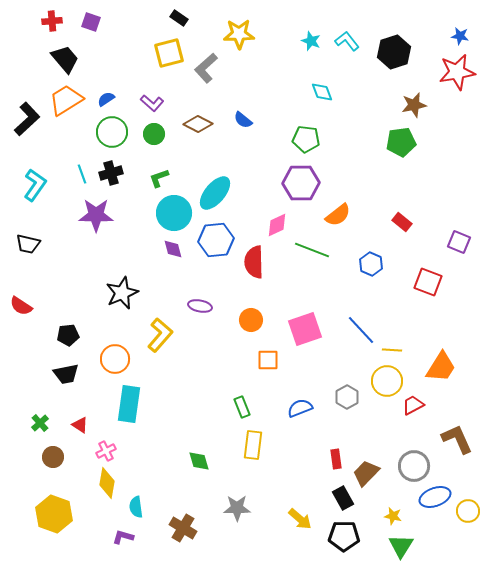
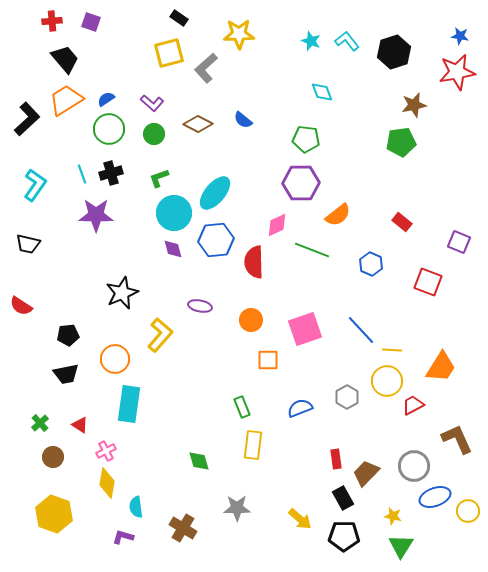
green circle at (112, 132): moved 3 px left, 3 px up
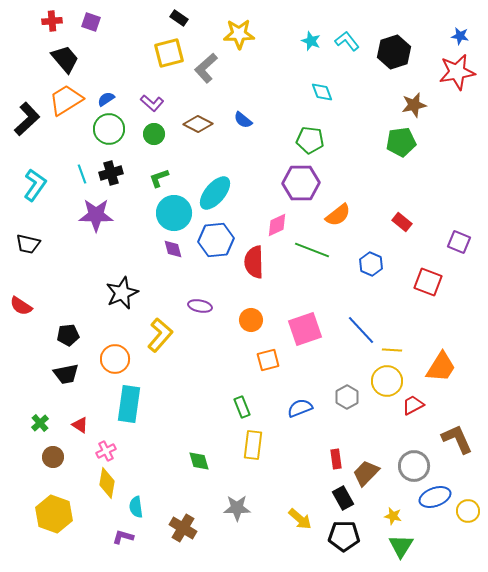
green pentagon at (306, 139): moved 4 px right, 1 px down
orange square at (268, 360): rotated 15 degrees counterclockwise
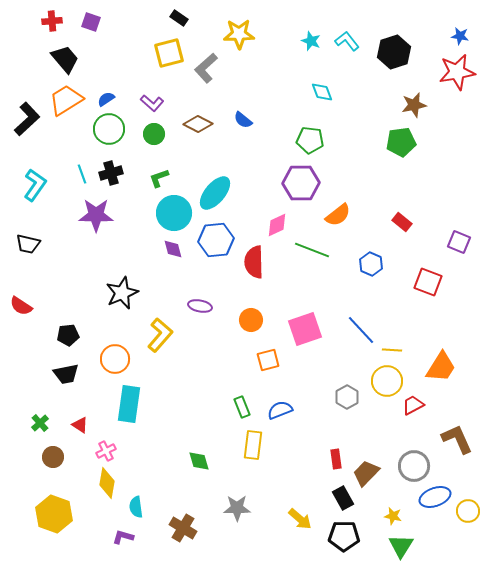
blue semicircle at (300, 408): moved 20 px left, 2 px down
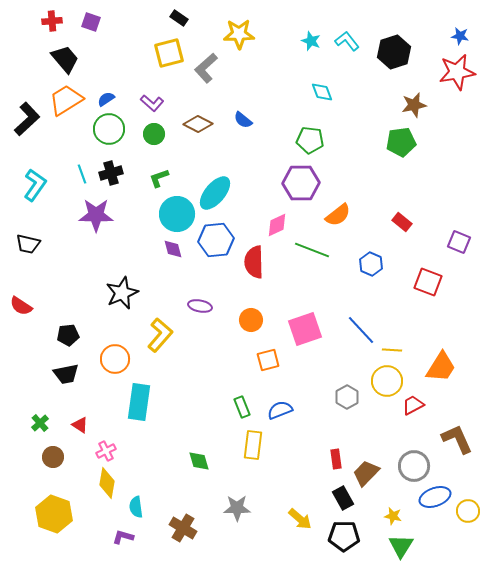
cyan circle at (174, 213): moved 3 px right, 1 px down
cyan rectangle at (129, 404): moved 10 px right, 2 px up
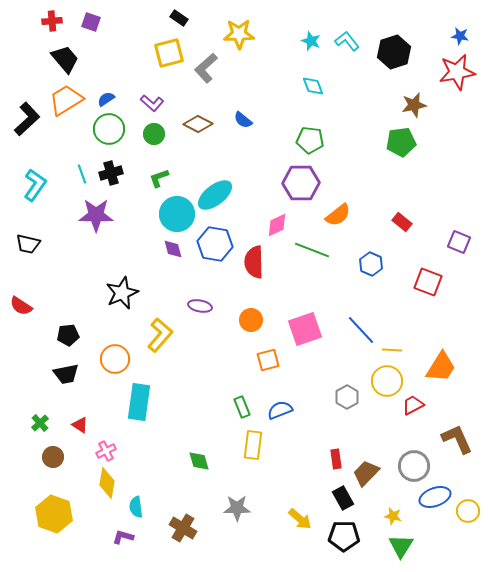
cyan diamond at (322, 92): moved 9 px left, 6 px up
cyan ellipse at (215, 193): moved 2 px down; rotated 12 degrees clockwise
blue hexagon at (216, 240): moved 1 px left, 4 px down; rotated 16 degrees clockwise
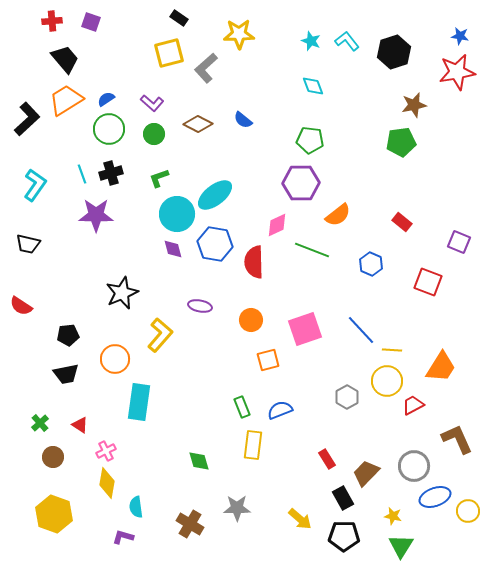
red rectangle at (336, 459): moved 9 px left; rotated 24 degrees counterclockwise
brown cross at (183, 528): moved 7 px right, 4 px up
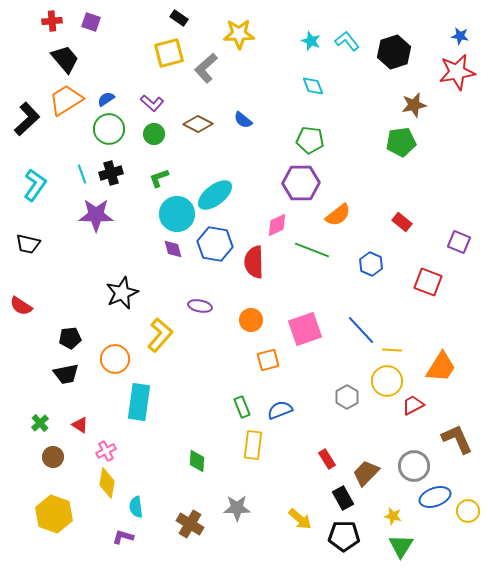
black pentagon at (68, 335): moved 2 px right, 3 px down
green diamond at (199, 461): moved 2 px left; rotated 20 degrees clockwise
